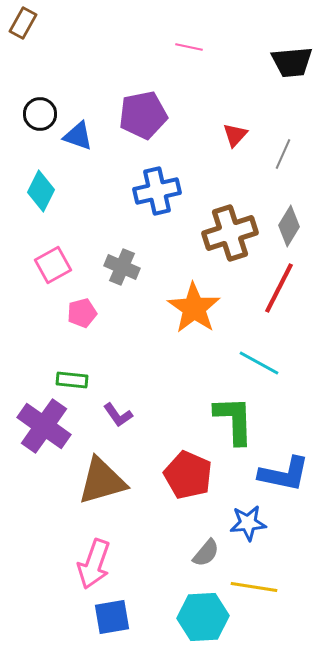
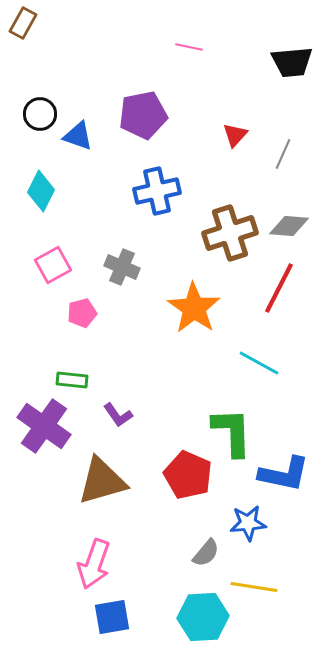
gray diamond: rotated 63 degrees clockwise
green L-shape: moved 2 px left, 12 px down
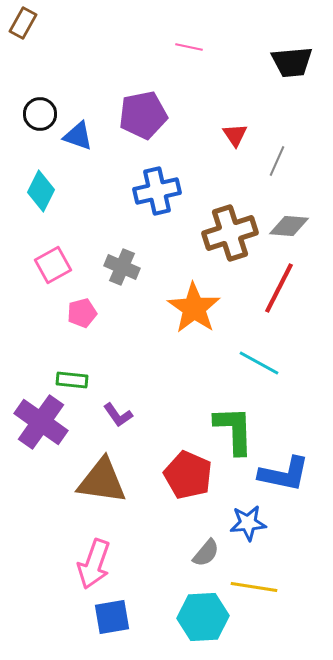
red triangle: rotated 16 degrees counterclockwise
gray line: moved 6 px left, 7 px down
purple cross: moved 3 px left, 4 px up
green L-shape: moved 2 px right, 2 px up
brown triangle: rotated 24 degrees clockwise
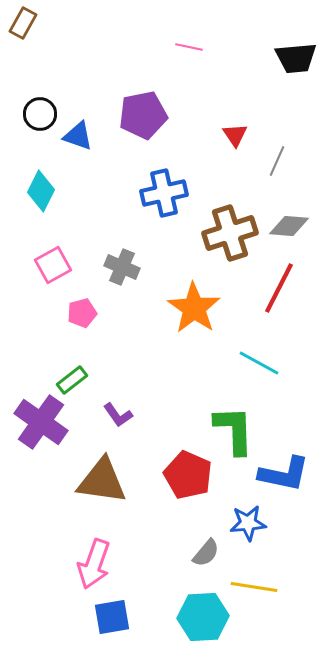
black trapezoid: moved 4 px right, 4 px up
blue cross: moved 7 px right, 2 px down
green rectangle: rotated 44 degrees counterclockwise
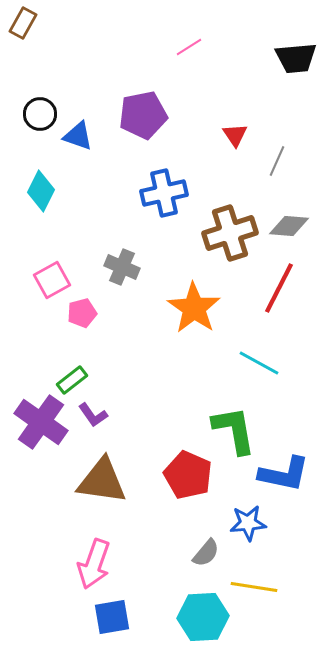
pink line: rotated 44 degrees counterclockwise
pink square: moved 1 px left, 15 px down
purple L-shape: moved 25 px left
green L-shape: rotated 8 degrees counterclockwise
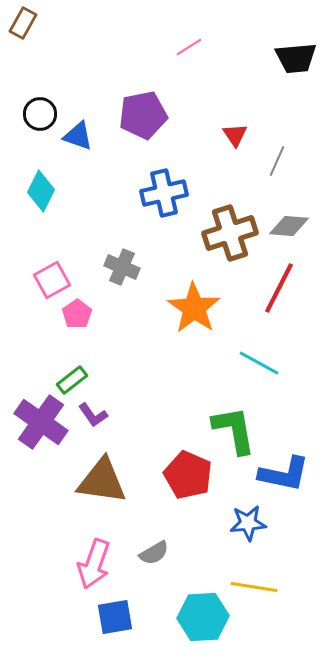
pink pentagon: moved 5 px left, 1 px down; rotated 20 degrees counterclockwise
gray semicircle: moved 52 px left; rotated 20 degrees clockwise
blue square: moved 3 px right
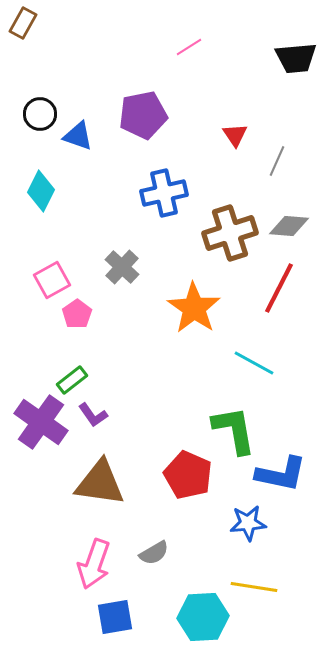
gray cross: rotated 20 degrees clockwise
cyan line: moved 5 px left
blue L-shape: moved 3 px left
brown triangle: moved 2 px left, 2 px down
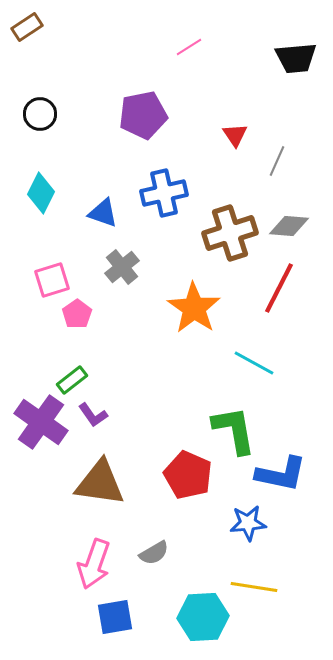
brown rectangle: moved 4 px right, 4 px down; rotated 28 degrees clockwise
blue triangle: moved 25 px right, 77 px down
cyan diamond: moved 2 px down
gray cross: rotated 8 degrees clockwise
pink square: rotated 12 degrees clockwise
